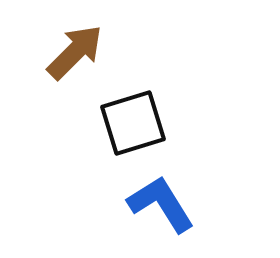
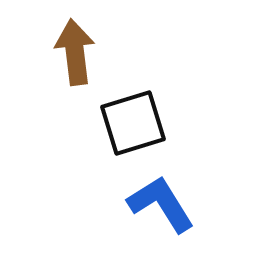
brown arrow: rotated 52 degrees counterclockwise
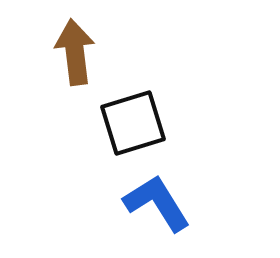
blue L-shape: moved 4 px left, 1 px up
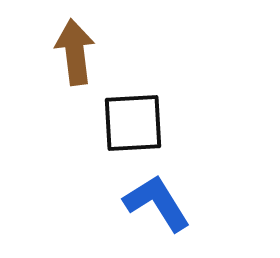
black square: rotated 14 degrees clockwise
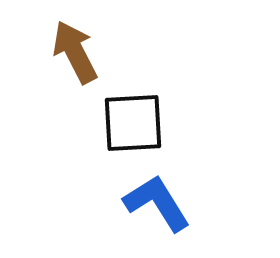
brown arrow: rotated 20 degrees counterclockwise
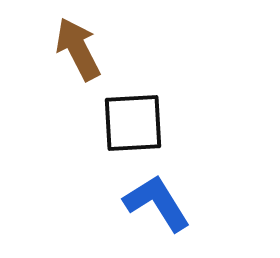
brown arrow: moved 3 px right, 3 px up
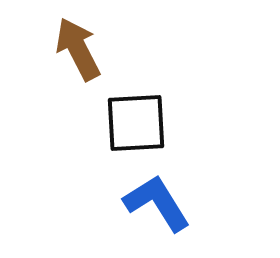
black square: moved 3 px right
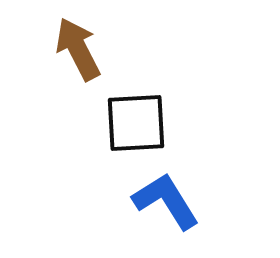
blue L-shape: moved 9 px right, 2 px up
